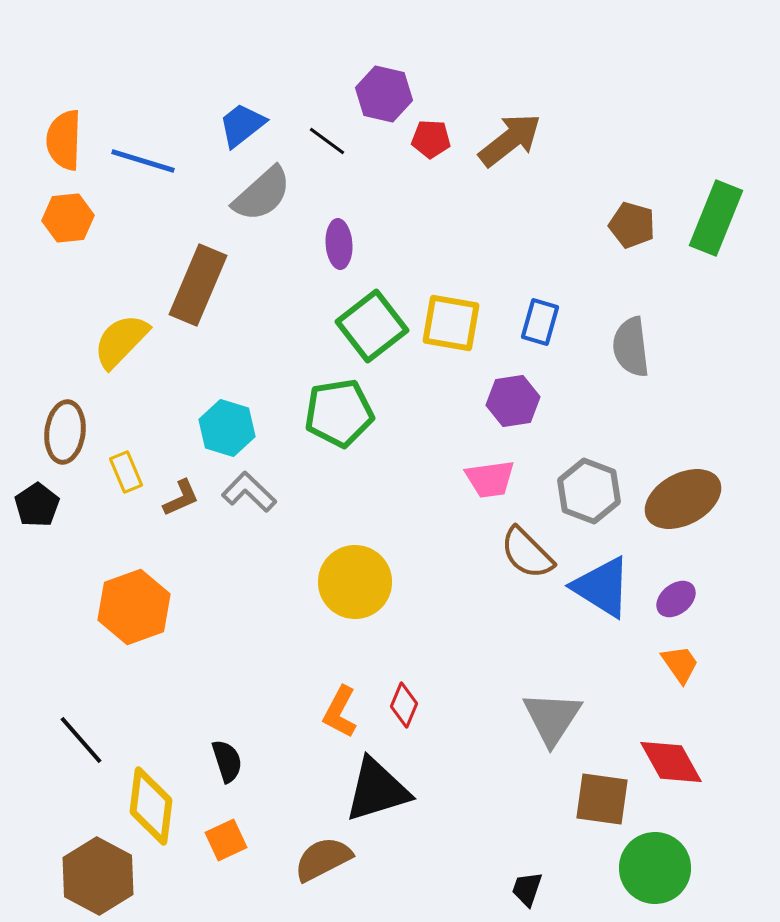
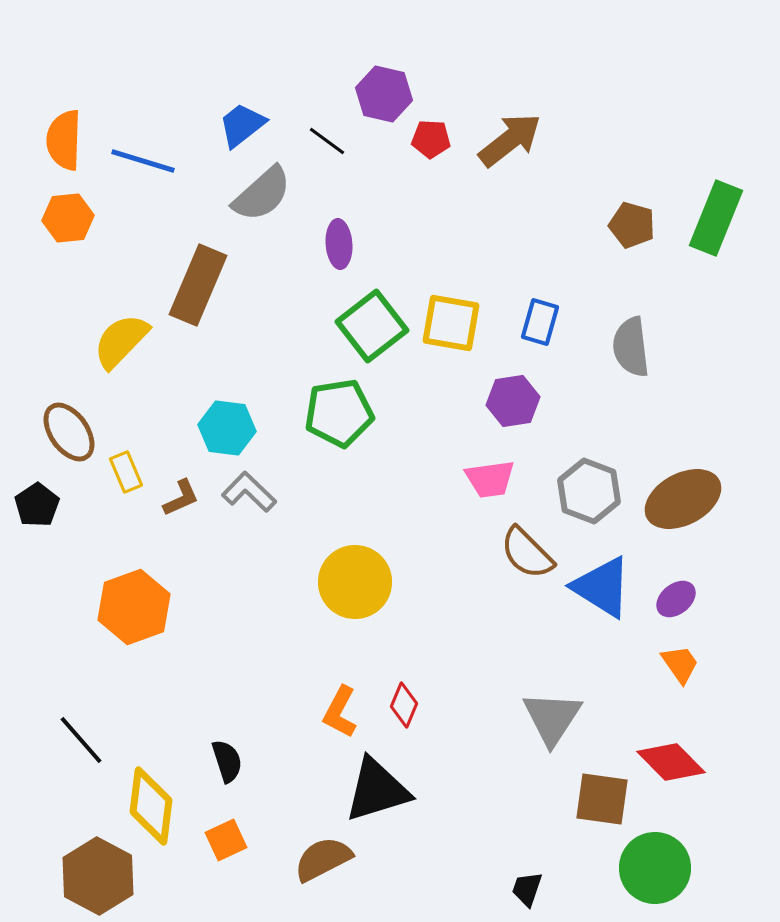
cyan hexagon at (227, 428): rotated 10 degrees counterclockwise
brown ellipse at (65, 432): moved 4 px right; rotated 42 degrees counterclockwise
red diamond at (671, 762): rotated 16 degrees counterclockwise
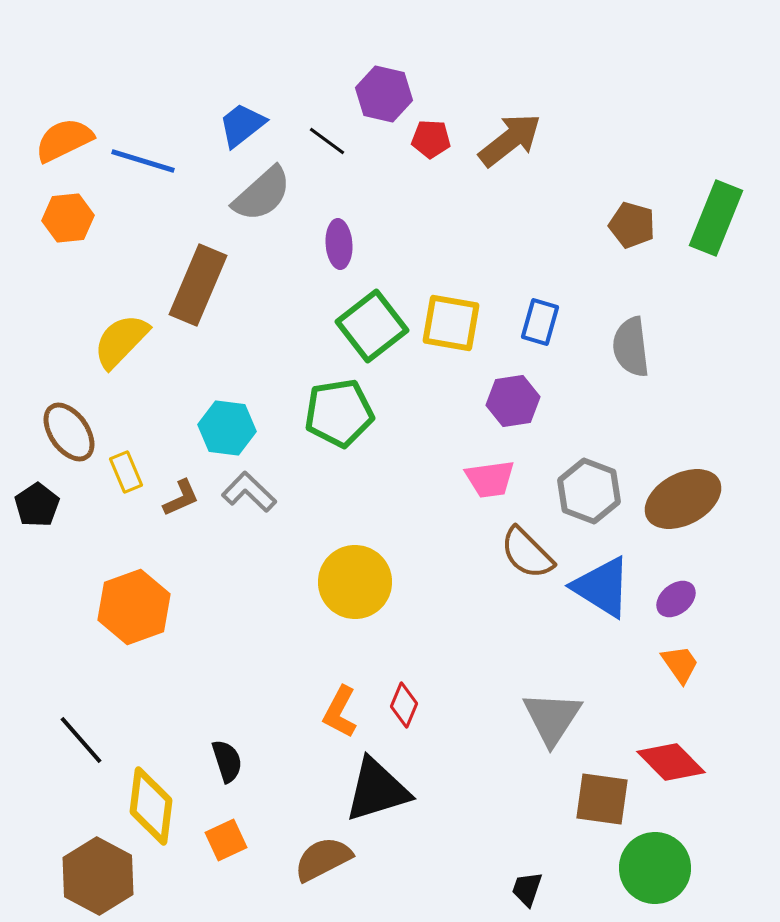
orange semicircle at (64, 140): rotated 62 degrees clockwise
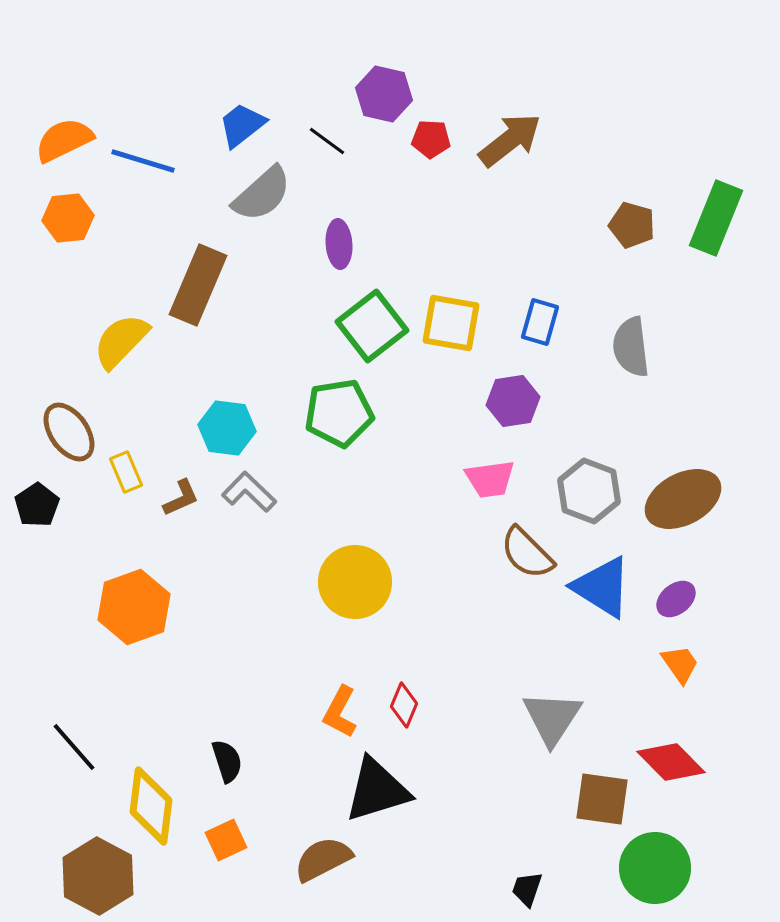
black line at (81, 740): moved 7 px left, 7 px down
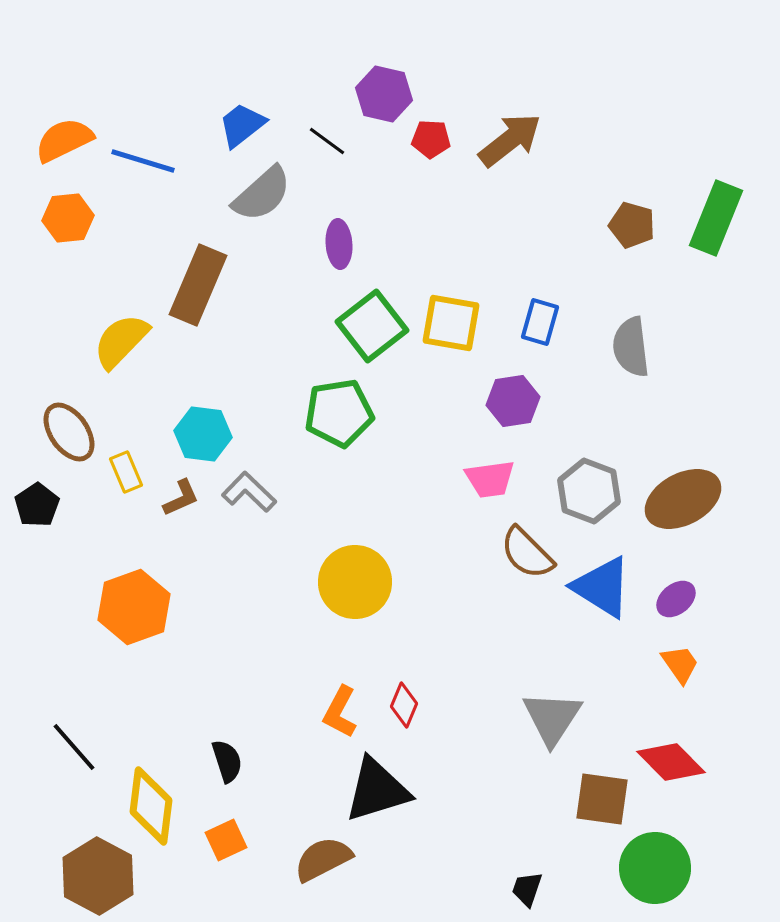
cyan hexagon at (227, 428): moved 24 px left, 6 px down
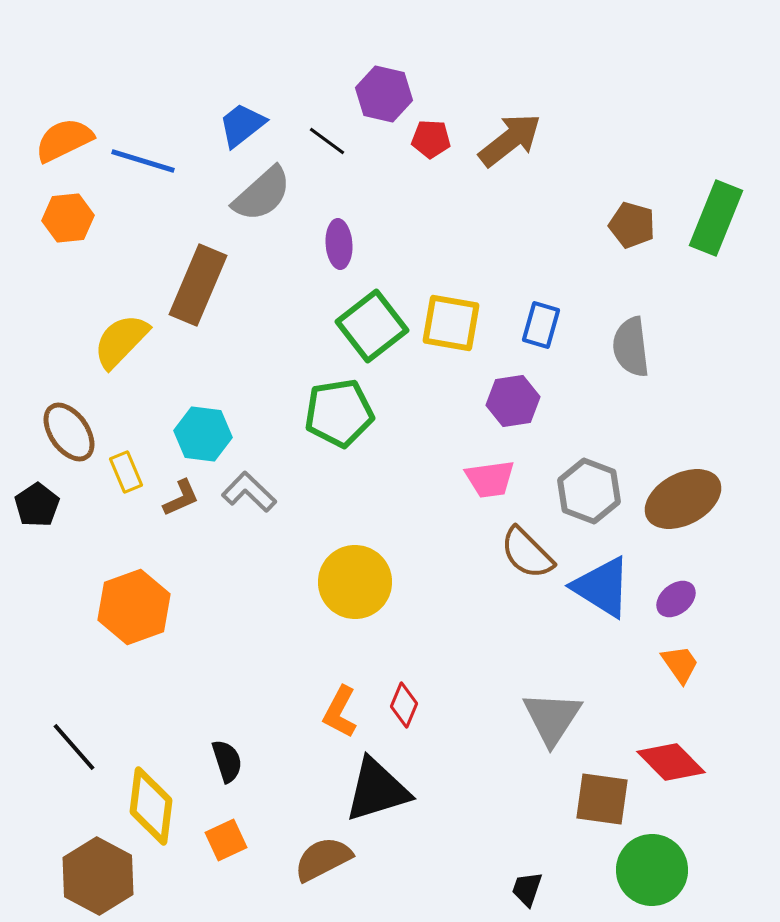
blue rectangle at (540, 322): moved 1 px right, 3 px down
green circle at (655, 868): moved 3 px left, 2 px down
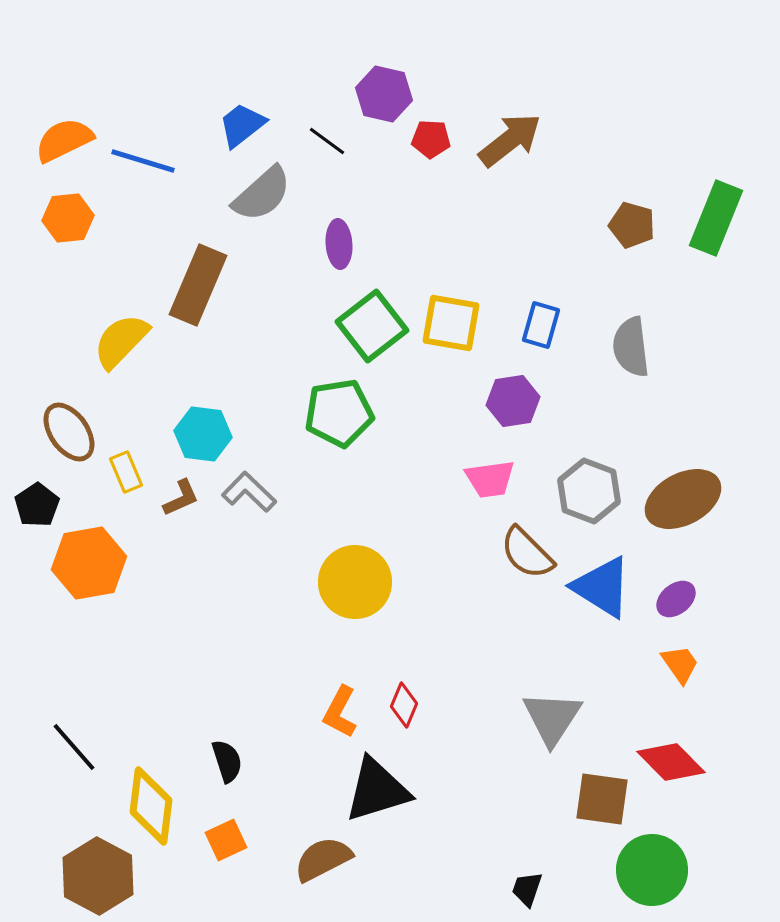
orange hexagon at (134, 607): moved 45 px left, 44 px up; rotated 10 degrees clockwise
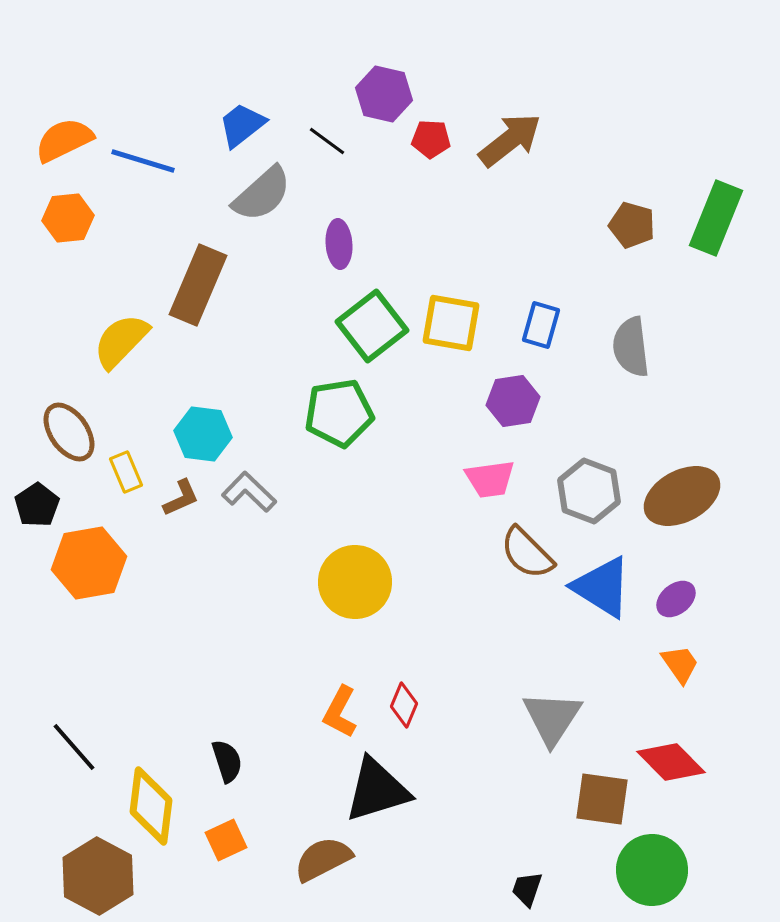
brown ellipse at (683, 499): moved 1 px left, 3 px up
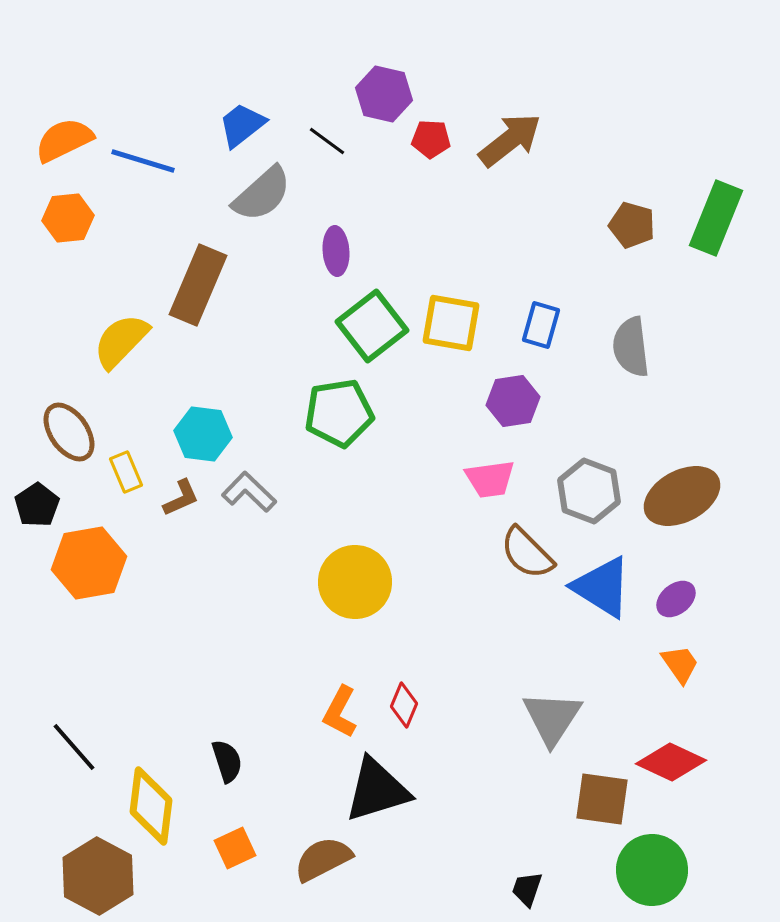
purple ellipse at (339, 244): moved 3 px left, 7 px down
red diamond at (671, 762): rotated 20 degrees counterclockwise
orange square at (226, 840): moved 9 px right, 8 px down
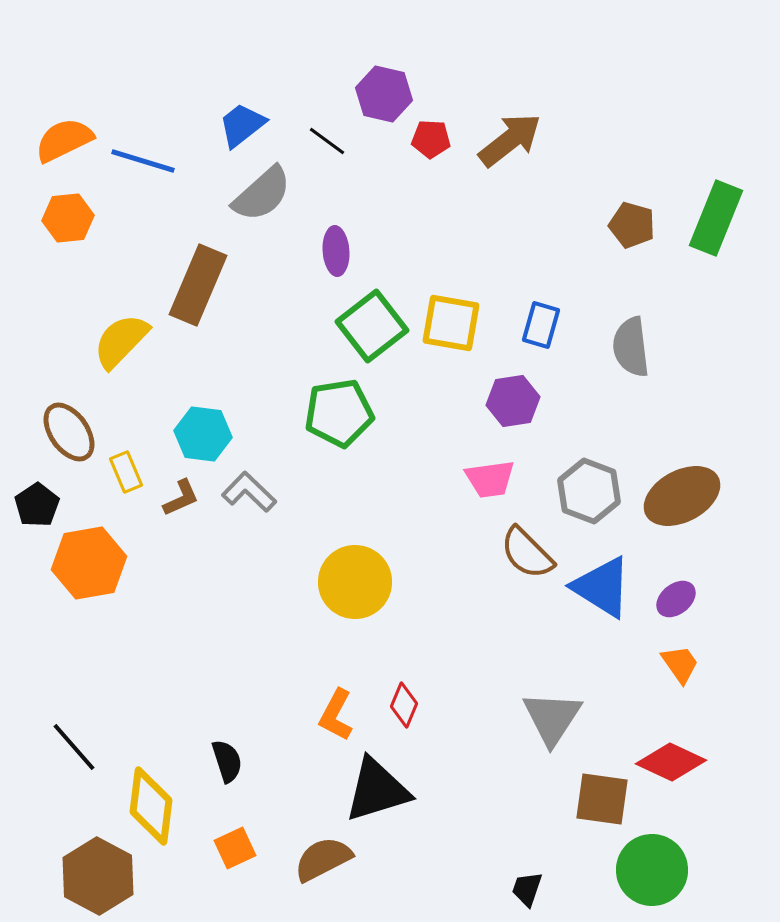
orange L-shape at (340, 712): moved 4 px left, 3 px down
